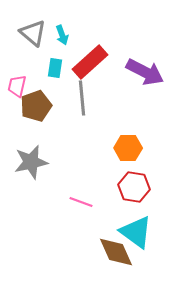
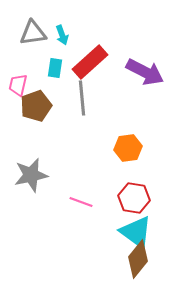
gray triangle: rotated 48 degrees counterclockwise
pink trapezoid: moved 1 px right, 1 px up
orange hexagon: rotated 8 degrees counterclockwise
gray star: moved 13 px down
red hexagon: moved 11 px down
brown diamond: moved 22 px right, 7 px down; rotated 63 degrees clockwise
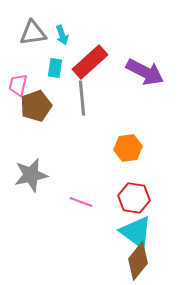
brown diamond: moved 2 px down
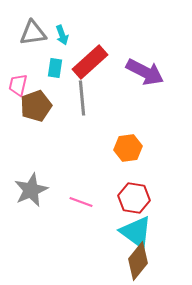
gray star: moved 15 px down; rotated 12 degrees counterclockwise
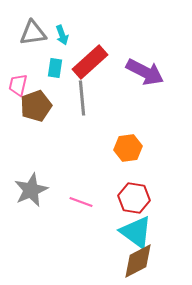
brown diamond: rotated 24 degrees clockwise
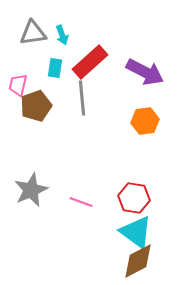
orange hexagon: moved 17 px right, 27 px up
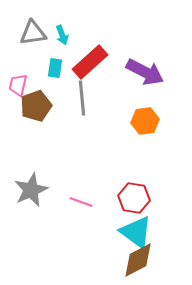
brown diamond: moved 1 px up
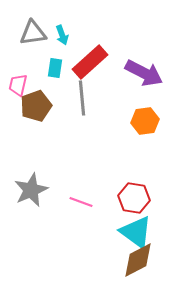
purple arrow: moved 1 px left, 1 px down
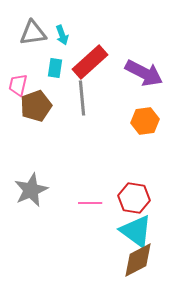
pink line: moved 9 px right, 1 px down; rotated 20 degrees counterclockwise
cyan triangle: moved 1 px up
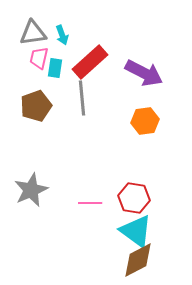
pink trapezoid: moved 21 px right, 27 px up
